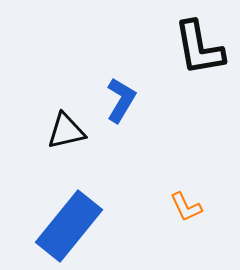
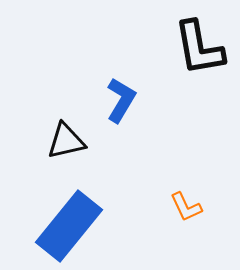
black triangle: moved 10 px down
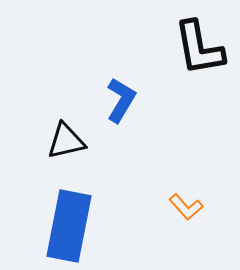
orange L-shape: rotated 16 degrees counterclockwise
blue rectangle: rotated 28 degrees counterclockwise
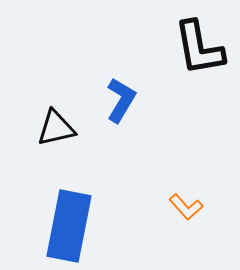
black triangle: moved 10 px left, 13 px up
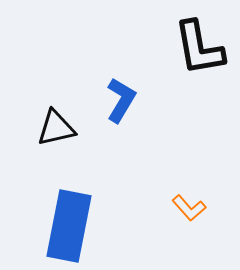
orange L-shape: moved 3 px right, 1 px down
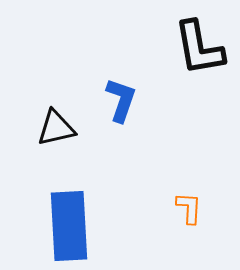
blue L-shape: rotated 12 degrees counterclockwise
orange L-shape: rotated 136 degrees counterclockwise
blue rectangle: rotated 14 degrees counterclockwise
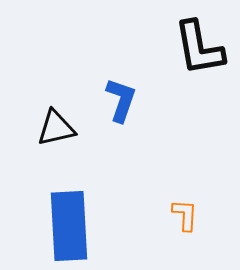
orange L-shape: moved 4 px left, 7 px down
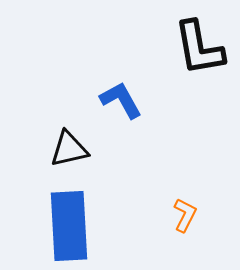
blue L-shape: rotated 48 degrees counterclockwise
black triangle: moved 13 px right, 21 px down
orange L-shape: rotated 24 degrees clockwise
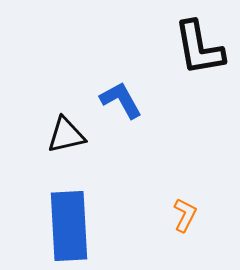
black triangle: moved 3 px left, 14 px up
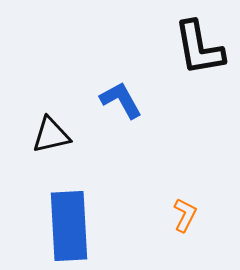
black triangle: moved 15 px left
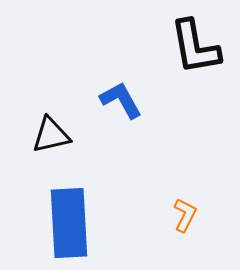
black L-shape: moved 4 px left, 1 px up
blue rectangle: moved 3 px up
